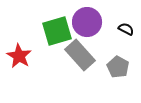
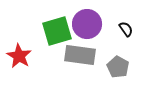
purple circle: moved 2 px down
black semicircle: rotated 28 degrees clockwise
gray rectangle: rotated 40 degrees counterclockwise
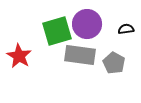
black semicircle: rotated 63 degrees counterclockwise
gray pentagon: moved 4 px left, 4 px up
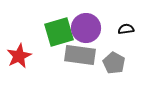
purple circle: moved 1 px left, 4 px down
green square: moved 2 px right, 1 px down
red star: rotated 15 degrees clockwise
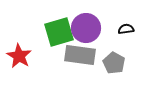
red star: rotated 15 degrees counterclockwise
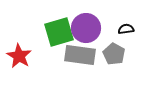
gray pentagon: moved 9 px up
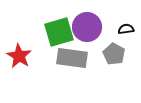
purple circle: moved 1 px right, 1 px up
gray rectangle: moved 8 px left, 3 px down
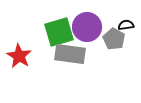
black semicircle: moved 4 px up
gray pentagon: moved 15 px up
gray rectangle: moved 2 px left, 4 px up
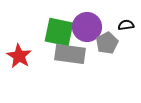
green square: rotated 28 degrees clockwise
gray pentagon: moved 7 px left, 4 px down; rotated 15 degrees clockwise
